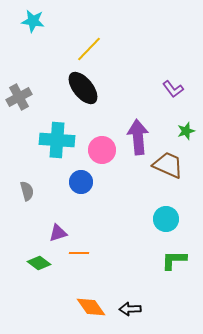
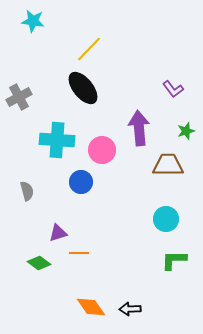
purple arrow: moved 1 px right, 9 px up
brown trapezoid: rotated 24 degrees counterclockwise
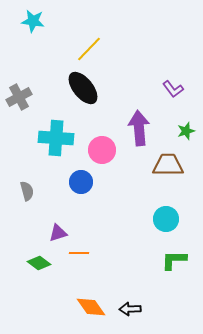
cyan cross: moved 1 px left, 2 px up
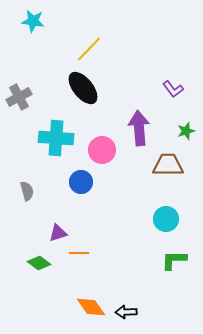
black arrow: moved 4 px left, 3 px down
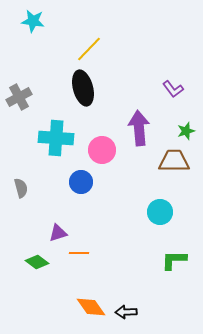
black ellipse: rotated 24 degrees clockwise
brown trapezoid: moved 6 px right, 4 px up
gray semicircle: moved 6 px left, 3 px up
cyan circle: moved 6 px left, 7 px up
green diamond: moved 2 px left, 1 px up
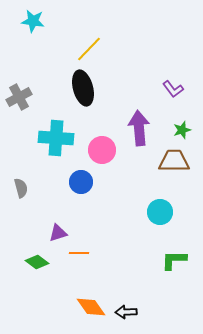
green star: moved 4 px left, 1 px up
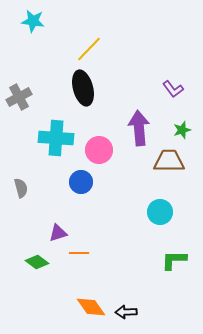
pink circle: moved 3 px left
brown trapezoid: moved 5 px left
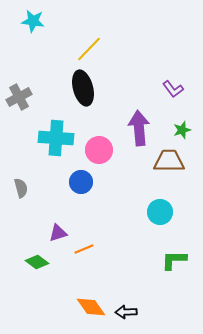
orange line: moved 5 px right, 4 px up; rotated 24 degrees counterclockwise
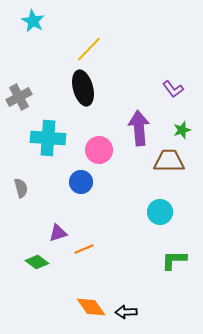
cyan star: rotated 20 degrees clockwise
cyan cross: moved 8 px left
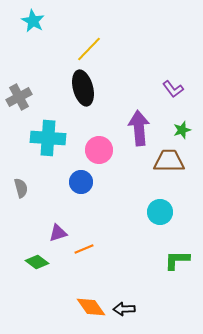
green L-shape: moved 3 px right
black arrow: moved 2 px left, 3 px up
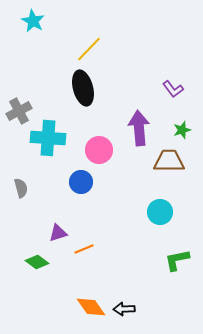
gray cross: moved 14 px down
green L-shape: rotated 12 degrees counterclockwise
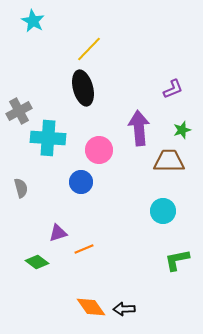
purple L-shape: rotated 75 degrees counterclockwise
cyan circle: moved 3 px right, 1 px up
